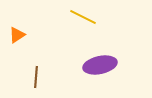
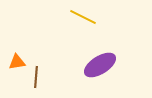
orange triangle: moved 27 px down; rotated 24 degrees clockwise
purple ellipse: rotated 20 degrees counterclockwise
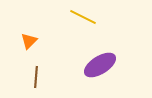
orange triangle: moved 12 px right, 21 px up; rotated 36 degrees counterclockwise
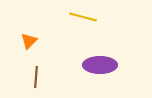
yellow line: rotated 12 degrees counterclockwise
purple ellipse: rotated 32 degrees clockwise
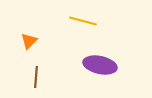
yellow line: moved 4 px down
purple ellipse: rotated 12 degrees clockwise
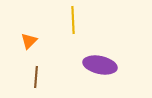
yellow line: moved 10 px left, 1 px up; rotated 72 degrees clockwise
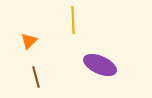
purple ellipse: rotated 12 degrees clockwise
brown line: rotated 20 degrees counterclockwise
